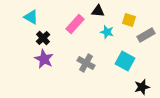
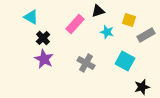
black triangle: rotated 24 degrees counterclockwise
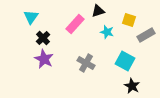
cyan triangle: rotated 35 degrees clockwise
black star: moved 10 px left, 1 px up; rotated 28 degrees counterclockwise
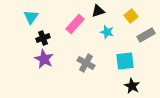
yellow square: moved 2 px right, 4 px up; rotated 32 degrees clockwise
black cross: rotated 24 degrees clockwise
cyan square: rotated 36 degrees counterclockwise
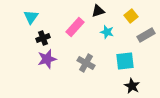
pink rectangle: moved 3 px down
purple star: moved 3 px right; rotated 30 degrees clockwise
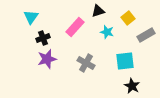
yellow square: moved 3 px left, 2 px down
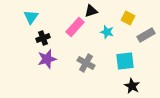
black triangle: moved 7 px left
yellow square: rotated 24 degrees counterclockwise
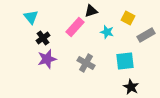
cyan triangle: rotated 14 degrees counterclockwise
black cross: rotated 16 degrees counterclockwise
black star: moved 1 px left, 1 px down
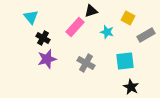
black cross: rotated 24 degrees counterclockwise
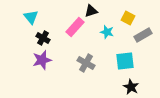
gray rectangle: moved 3 px left
purple star: moved 5 px left, 1 px down
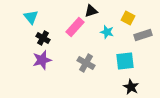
gray rectangle: rotated 12 degrees clockwise
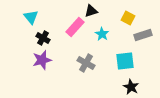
cyan star: moved 5 px left, 2 px down; rotated 16 degrees clockwise
